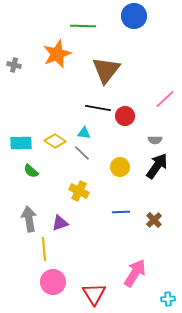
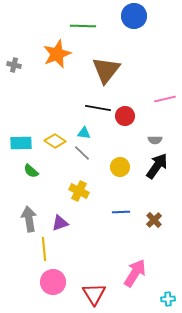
pink line: rotated 30 degrees clockwise
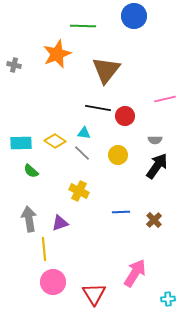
yellow circle: moved 2 px left, 12 px up
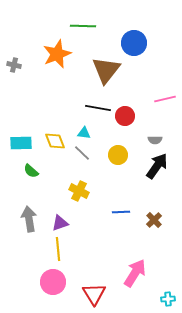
blue circle: moved 27 px down
yellow diamond: rotated 35 degrees clockwise
yellow line: moved 14 px right
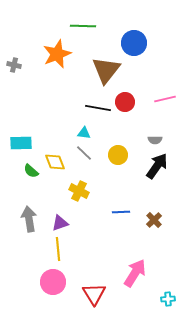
red circle: moved 14 px up
yellow diamond: moved 21 px down
gray line: moved 2 px right
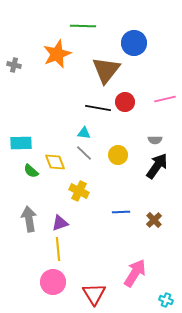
cyan cross: moved 2 px left, 1 px down; rotated 24 degrees clockwise
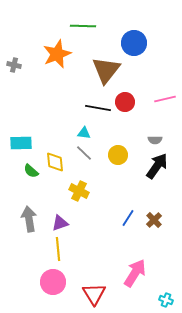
yellow diamond: rotated 15 degrees clockwise
blue line: moved 7 px right, 6 px down; rotated 54 degrees counterclockwise
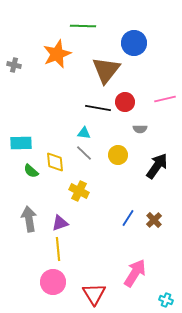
gray semicircle: moved 15 px left, 11 px up
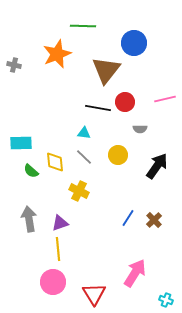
gray line: moved 4 px down
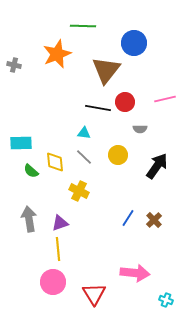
pink arrow: rotated 64 degrees clockwise
